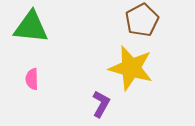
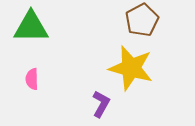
green triangle: rotated 6 degrees counterclockwise
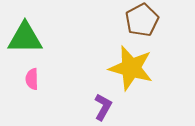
green triangle: moved 6 px left, 11 px down
purple L-shape: moved 2 px right, 3 px down
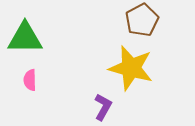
pink semicircle: moved 2 px left, 1 px down
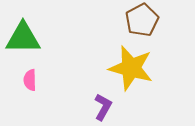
green triangle: moved 2 px left
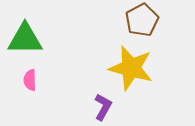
green triangle: moved 2 px right, 1 px down
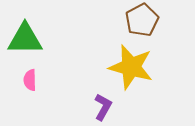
yellow star: moved 1 px up
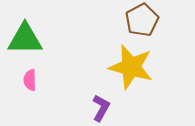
purple L-shape: moved 2 px left, 1 px down
